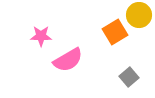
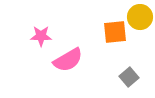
yellow circle: moved 1 px right, 2 px down
orange square: rotated 25 degrees clockwise
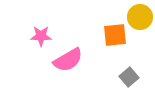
orange square: moved 3 px down
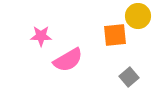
yellow circle: moved 2 px left, 1 px up
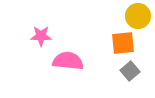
orange square: moved 8 px right, 8 px down
pink semicircle: moved 1 px down; rotated 144 degrees counterclockwise
gray square: moved 1 px right, 6 px up
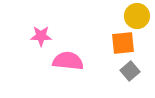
yellow circle: moved 1 px left
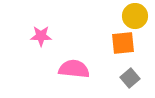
yellow circle: moved 2 px left
pink semicircle: moved 6 px right, 8 px down
gray square: moved 7 px down
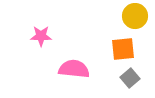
orange square: moved 6 px down
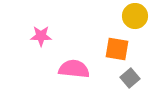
orange square: moved 6 px left; rotated 15 degrees clockwise
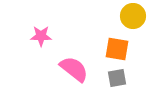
yellow circle: moved 2 px left
pink semicircle: rotated 32 degrees clockwise
gray square: moved 13 px left; rotated 30 degrees clockwise
